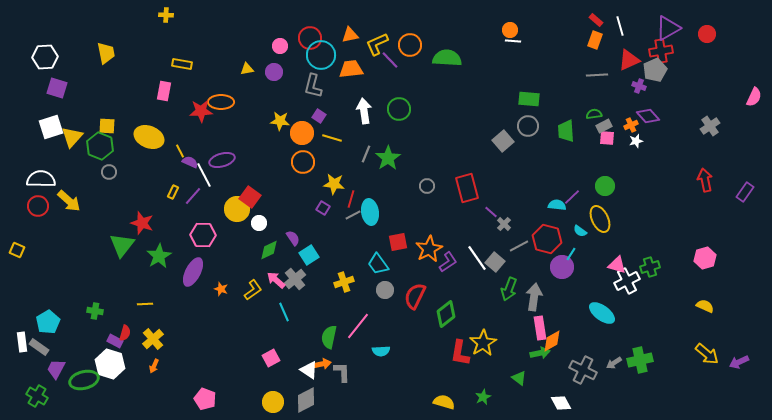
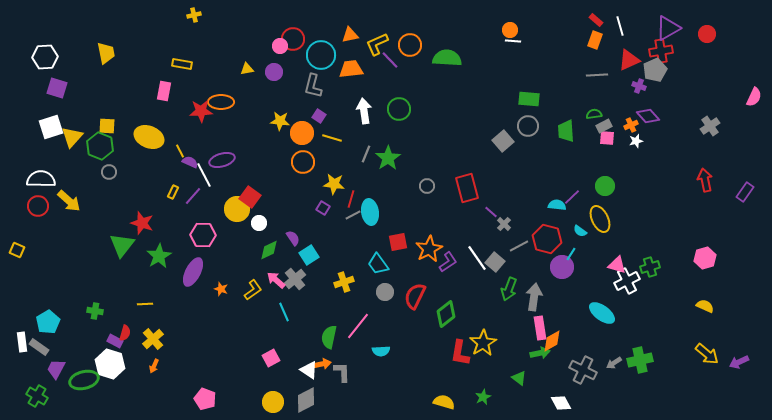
yellow cross at (166, 15): moved 28 px right; rotated 16 degrees counterclockwise
red circle at (310, 38): moved 17 px left, 1 px down
gray circle at (385, 290): moved 2 px down
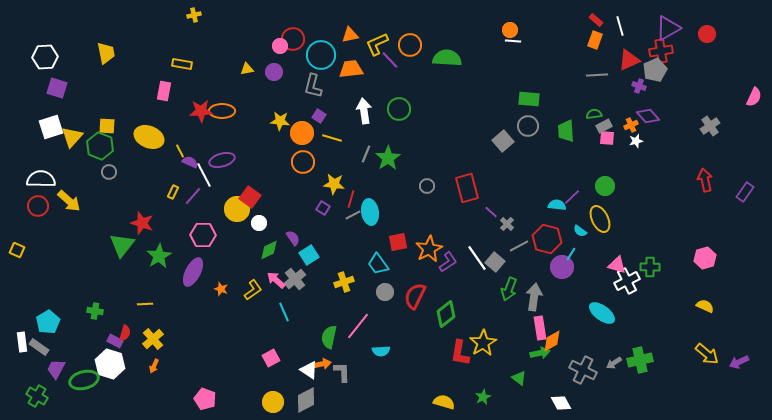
orange ellipse at (221, 102): moved 1 px right, 9 px down
gray cross at (504, 224): moved 3 px right
green cross at (650, 267): rotated 18 degrees clockwise
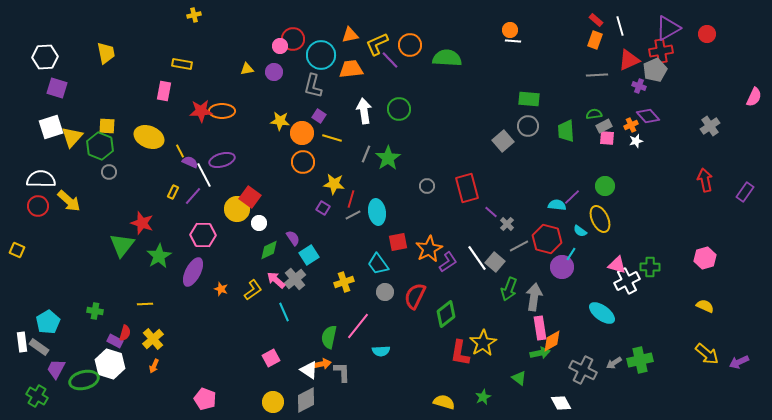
cyan ellipse at (370, 212): moved 7 px right
